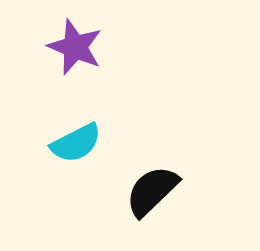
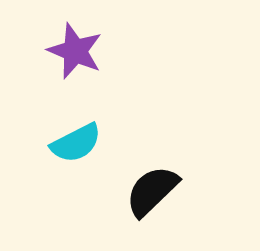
purple star: moved 4 px down
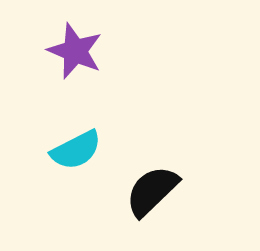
cyan semicircle: moved 7 px down
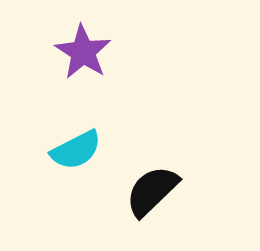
purple star: moved 8 px right, 1 px down; rotated 10 degrees clockwise
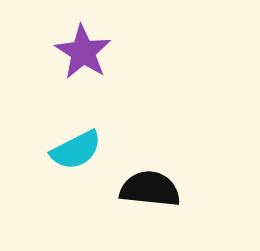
black semicircle: moved 2 px left, 2 px up; rotated 50 degrees clockwise
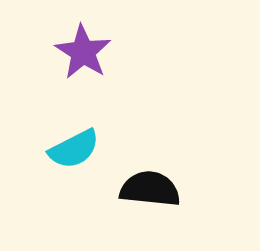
cyan semicircle: moved 2 px left, 1 px up
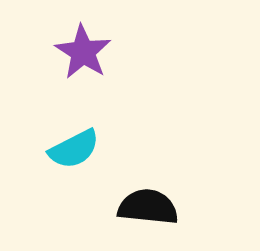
black semicircle: moved 2 px left, 18 px down
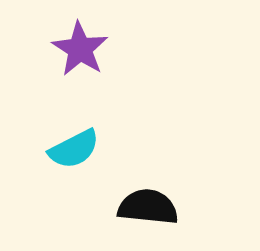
purple star: moved 3 px left, 3 px up
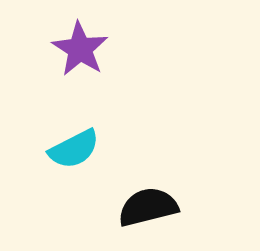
black semicircle: rotated 20 degrees counterclockwise
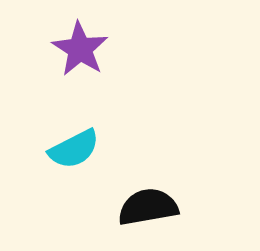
black semicircle: rotated 4 degrees clockwise
